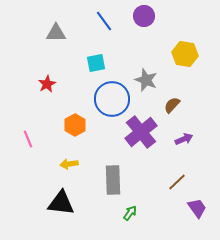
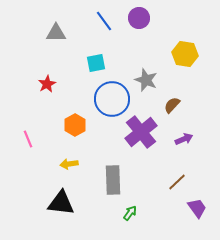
purple circle: moved 5 px left, 2 px down
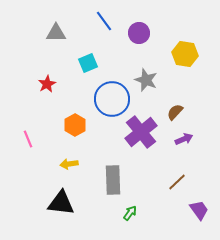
purple circle: moved 15 px down
cyan square: moved 8 px left; rotated 12 degrees counterclockwise
brown semicircle: moved 3 px right, 7 px down
purple trapezoid: moved 2 px right, 2 px down
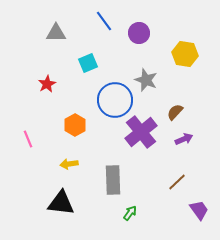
blue circle: moved 3 px right, 1 px down
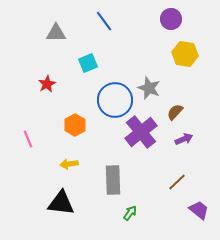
purple circle: moved 32 px right, 14 px up
gray star: moved 3 px right, 8 px down
purple trapezoid: rotated 15 degrees counterclockwise
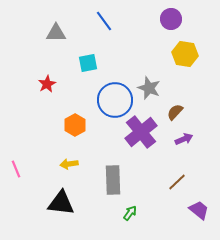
cyan square: rotated 12 degrees clockwise
pink line: moved 12 px left, 30 px down
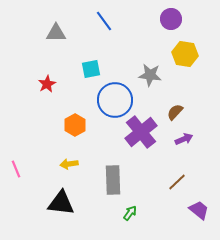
cyan square: moved 3 px right, 6 px down
gray star: moved 1 px right, 13 px up; rotated 15 degrees counterclockwise
